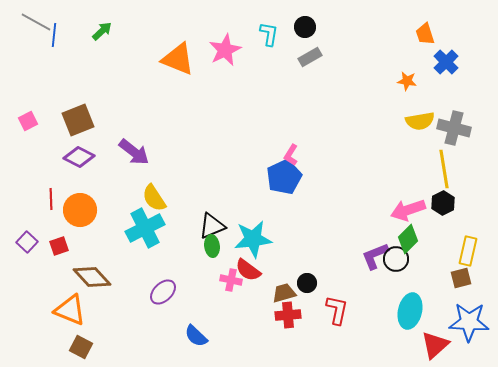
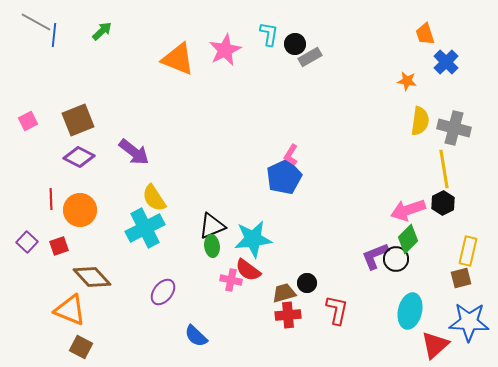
black circle at (305, 27): moved 10 px left, 17 px down
yellow semicircle at (420, 121): rotated 72 degrees counterclockwise
purple ellipse at (163, 292): rotated 8 degrees counterclockwise
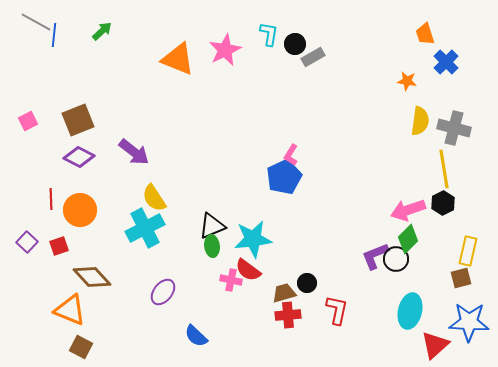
gray rectangle at (310, 57): moved 3 px right
